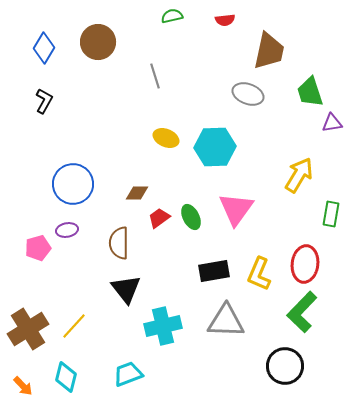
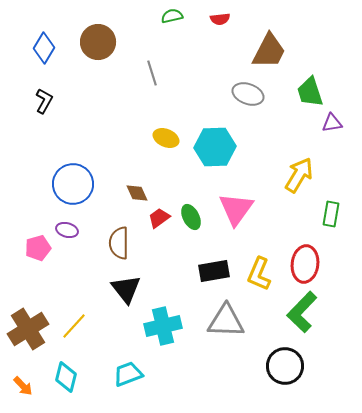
red semicircle: moved 5 px left, 1 px up
brown trapezoid: rotated 15 degrees clockwise
gray line: moved 3 px left, 3 px up
brown diamond: rotated 65 degrees clockwise
purple ellipse: rotated 25 degrees clockwise
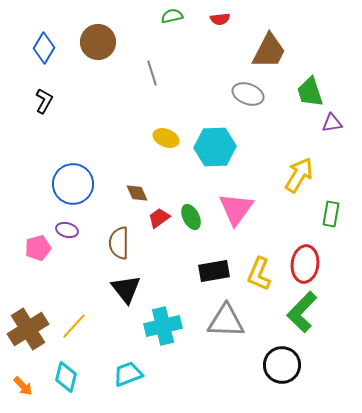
black circle: moved 3 px left, 1 px up
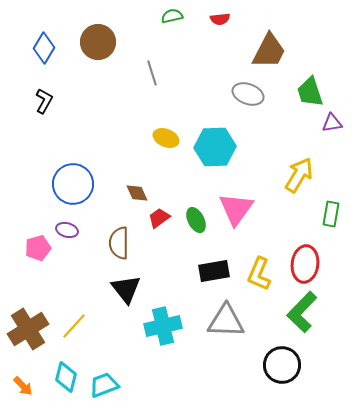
green ellipse: moved 5 px right, 3 px down
cyan trapezoid: moved 24 px left, 11 px down
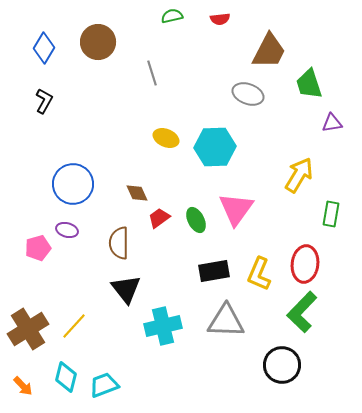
green trapezoid: moved 1 px left, 8 px up
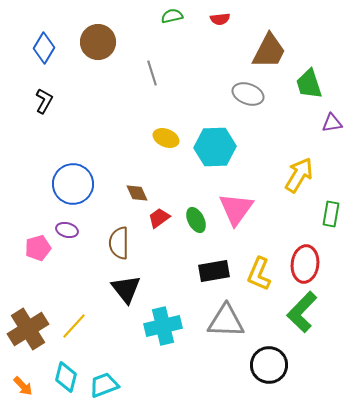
black circle: moved 13 px left
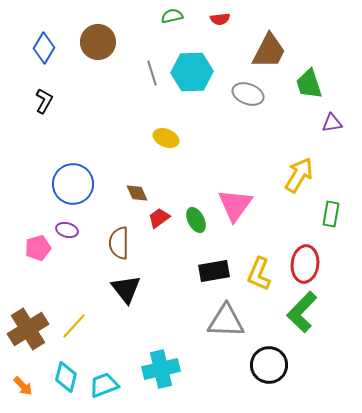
cyan hexagon: moved 23 px left, 75 px up
pink triangle: moved 1 px left, 4 px up
cyan cross: moved 2 px left, 43 px down
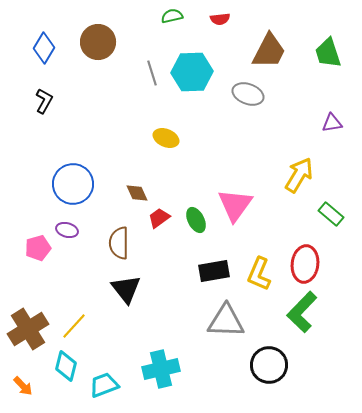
green trapezoid: moved 19 px right, 31 px up
green rectangle: rotated 60 degrees counterclockwise
cyan diamond: moved 11 px up
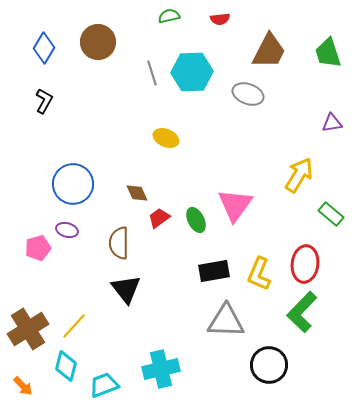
green semicircle: moved 3 px left
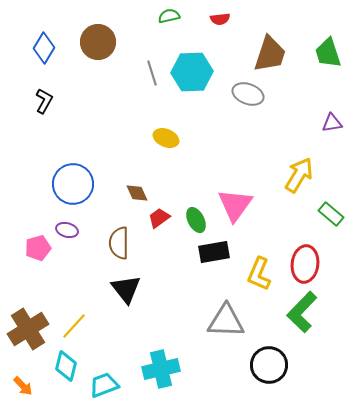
brown trapezoid: moved 1 px right, 3 px down; rotated 9 degrees counterclockwise
black rectangle: moved 19 px up
